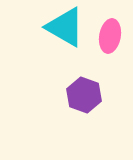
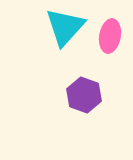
cyan triangle: rotated 42 degrees clockwise
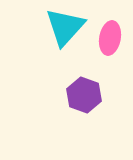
pink ellipse: moved 2 px down
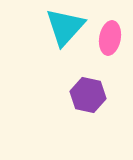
purple hexagon: moved 4 px right; rotated 8 degrees counterclockwise
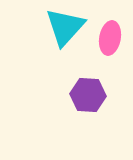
purple hexagon: rotated 8 degrees counterclockwise
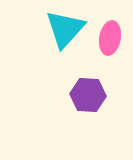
cyan triangle: moved 2 px down
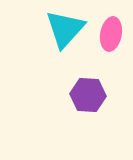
pink ellipse: moved 1 px right, 4 px up
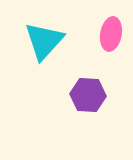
cyan triangle: moved 21 px left, 12 px down
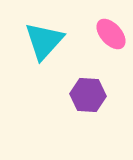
pink ellipse: rotated 52 degrees counterclockwise
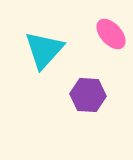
cyan triangle: moved 9 px down
